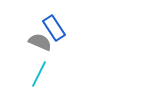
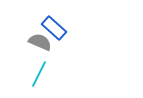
blue rectangle: rotated 15 degrees counterclockwise
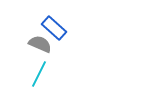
gray semicircle: moved 2 px down
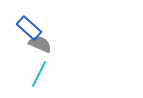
blue rectangle: moved 25 px left
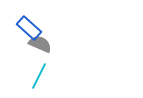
cyan line: moved 2 px down
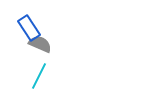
blue rectangle: rotated 15 degrees clockwise
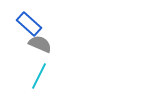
blue rectangle: moved 4 px up; rotated 15 degrees counterclockwise
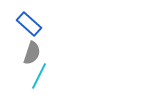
gray semicircle: moved 8 px left, 9 px down; rotated 85 degrees clockwise
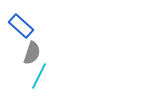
blue rectangle: moved 8 px left, 2 px down
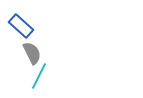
gray semicircle: rotated 45 degrees counterclockwise
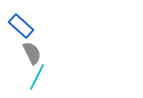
cyan line: moved 2 px left, 1 px down
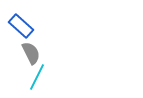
gray semicircle: moved 1 px left
